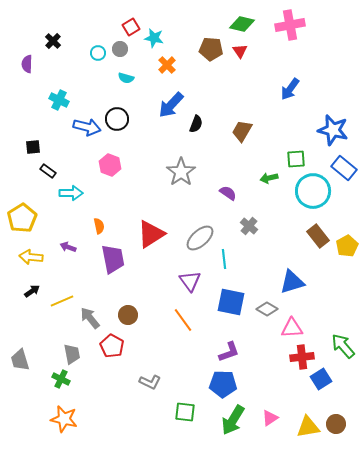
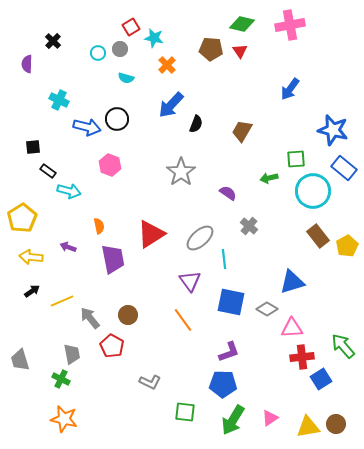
cyan arrow at (71, 193): moved 2 px left, 2 px up; rotated 15 degrees clockwise
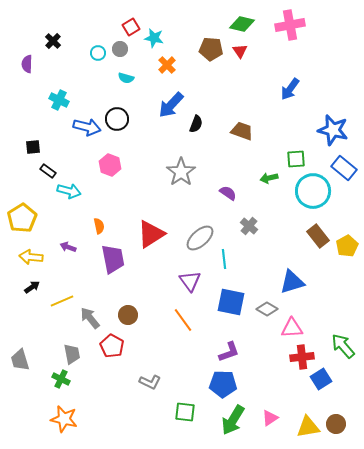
brown trapezoid at (242, 131): rotated 80 degrees clockwise
black arrow at (32, 291): moved 4 px up
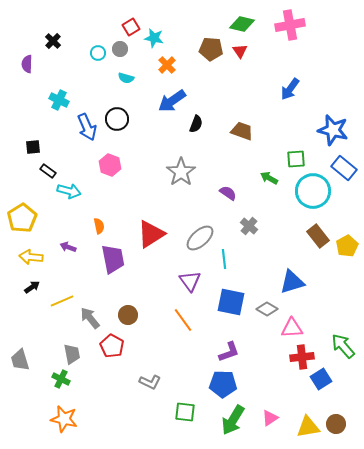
blue arrow at (171, 105): moved 1 px right, 4 px up; rotated 12 degrees clockwise
blue arrow at (87, 127): rotated 52 degrees clockwise
green arrow at (269, 178): rotated 42 degrees clockwise
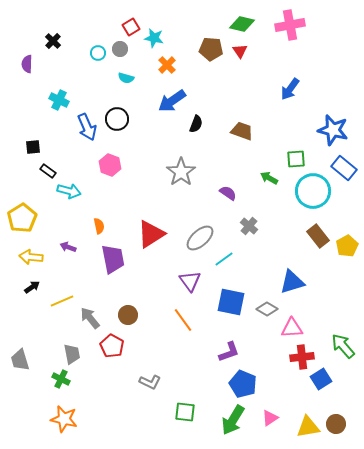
cyan line at (224, 259): rotated 60 degrees clockwise
blue pentagon at (223, 384): moved 20 px right; rotated 20 degrees clockwise
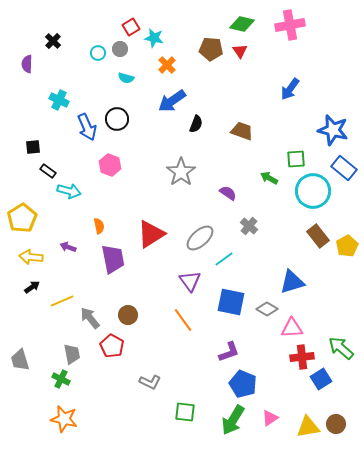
green arrow at (343, 346): moved 2 px left, 2 px down; rotated 8 degrees counterclockwise
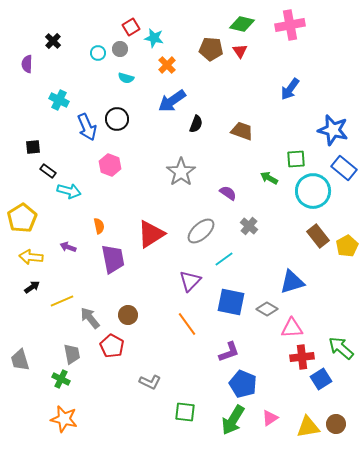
gray ellipse at (200, 238): moved 1 px right, 7 px up
purple triangle at (190, 281): rotated 20 degrees clockwise
orange line at (183, 320): moved 4 px right, 4 px down
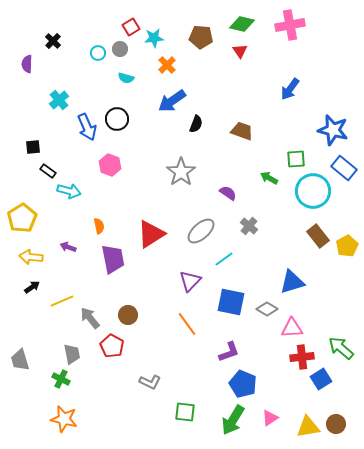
cyan star at (154, 38): rotated 18 degrees counterclockwise
brown pentagon at (211, 49): moved 10 px left, 12 px up
cyan cross at (59, 100): rotated 24 degrees clockwise
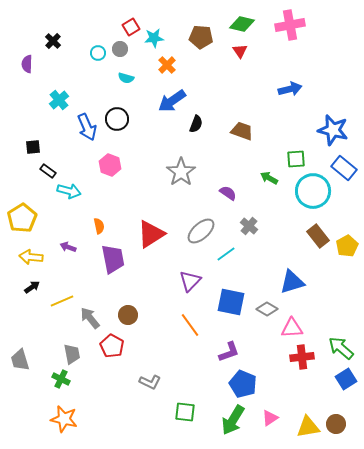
blue arrow at (290, 89): rotated 140 degrees counterclockwise
cyan line at (224, 259): moved 2 px right, 5 px up
orange line at (187, 324): moved 3 px right, 1 px down
blue square at (321, 379): moved 25 px right
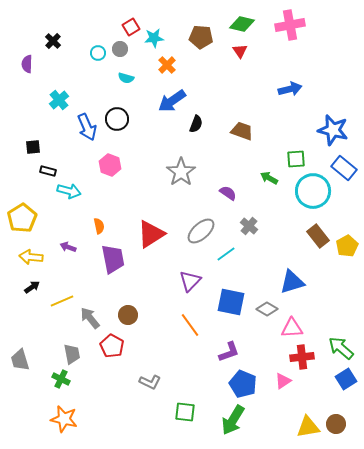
black rectangle at (48, 171): rotated 21 degrees counterclockwise
pink triangle at (270, 418): moved 13 px right, 37 px up
